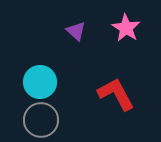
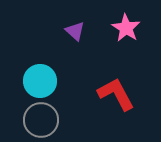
purple triangle: moved 1 px left
cyan circle: moved 1 px up
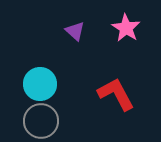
cyan circle: moved 3 px down
gray circle: moved 1 px down
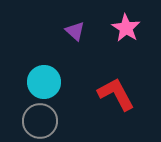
cyan circle: moved 4 px right, 2 px up
gray circle: moved 1 px left
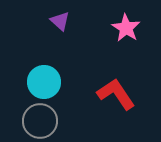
purple triangle: moved 15 px left, 10 px up
red L-shape: rotated 6 degrees counterclockwise
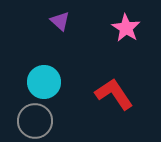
red L-shape: moved 2 px left
gray circle: moved 5 px left
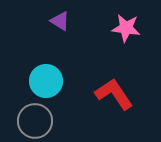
purple triangle: rotated 10 degrees counterclockwise
pink star: rotated 24 degrees counterclockwise
cyan circle: moved 2 px right, 1 px up
